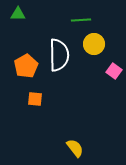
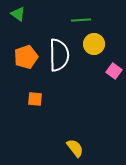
green triangle: rotated 35 degrees clockwise
orange pentagon: moved 9 px up; rotated 10 degrees clockwise
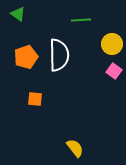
yellow circle: moved 18 px right
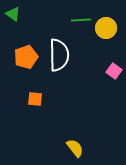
green triangle: moved 5 px left
yellow circle: moved 6 px left, 16 px up
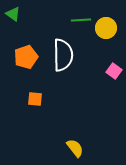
white semicircle: moved 4 px right
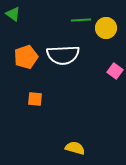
white semicircle: rotated 88 degrees clockwise
pink square: moved 1 px right
yellow semicircle: rotated 36 degrees counterclockwise
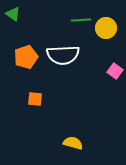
yellow semicircle: moved 2 px left, 5 px up
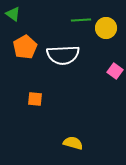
orange pentagon: moved 1 px left, 10 px up; rotated 10 degrees counterclockwise
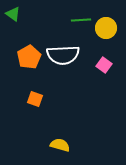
orange pentagon: moved 4 px right, 10 px down
pink square: moved 11 px left, 6 px up
orange square: rotated 14 degrees clockwise
yellow semicircle: moved 13 px left, 2 px down
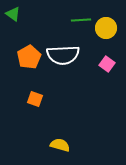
pink square: moved 3 px right, 1 px up
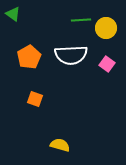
white semicircle: moved 8 px right
